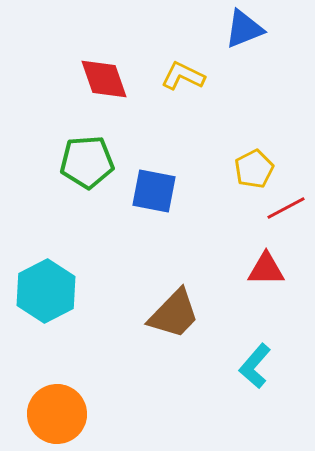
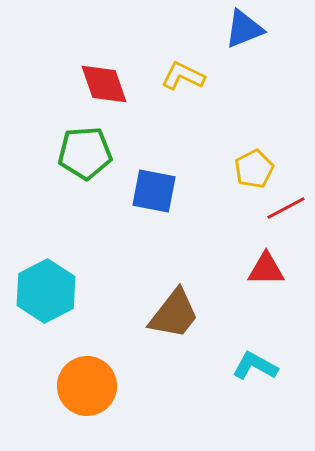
red diamond: moved 5 px down
green pentagon: moved 2 px left, 9 px up
brown trapezoid: rotated 6 degrees counterclockwise
cyan L-shape: rotated 78 degrees clockwise
orange circle: moved 30 px right, 28 px up
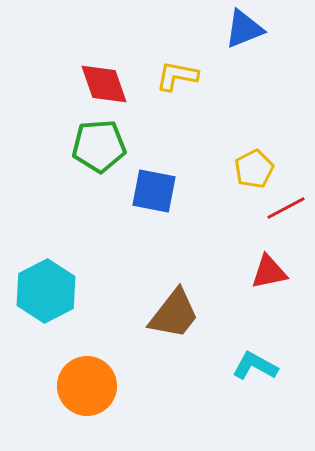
yellow L-shape: moved 6 px left; rotated 15 degrees counterclockwise
green pentagon: moved 14 px right, 7 px up
red triangle: moved 3 px right, 3 px down; rotated 12 degrees counterclockwise
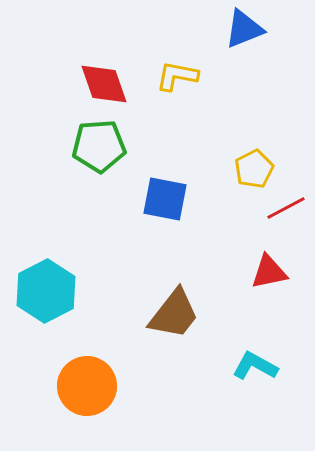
blue square: moved 11 px right, 8 px down
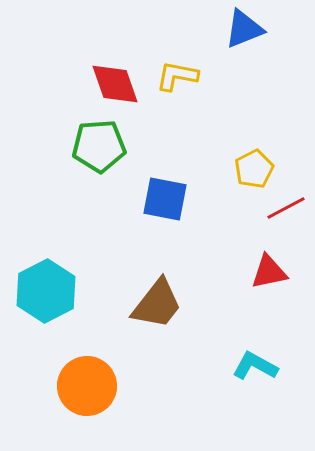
red diamond: moved 11 px right
brown trapezoid: moved 17 px left, 10 px up
